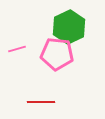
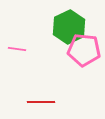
pink line: rotated 24 degrees clockwise
pink pentagon: moved 27 px right, 4 px up
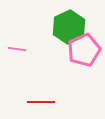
pink pentagon: rotated 28 degrees counterclockwise
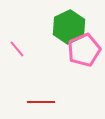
pink line: rotated 42 degrees clockwise
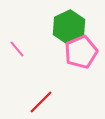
pink pentagon: moved 3 px left, 2 px down
red line: rotated 44 degrees counterclockwise
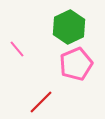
pink pentagon: moved 5 px left, 12 px down
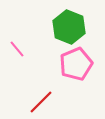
green hexagon: rotated 12 degrees counterclockwise
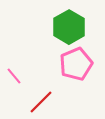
green hexagon: rotated 8 degrees clockwise
pink line: moved 3 px left, 27 px down
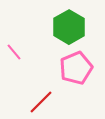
pink pentagon: moved 4 px down
pink line: moved 24 px up
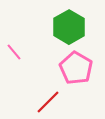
pink pentagon: rotated 20 degrees counterclockwise
red line: moved 7 px right
